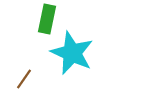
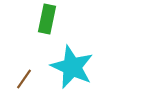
cyan star: moved 14 px down
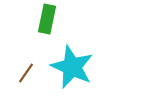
brown line: moved 2 px right, 6 px up
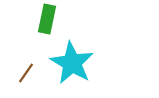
cyan star: moved 4 px up; rotated 6 degrees clockwise
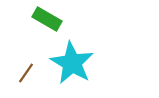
green rectangle: rotated 72 degrees counterclockwise
